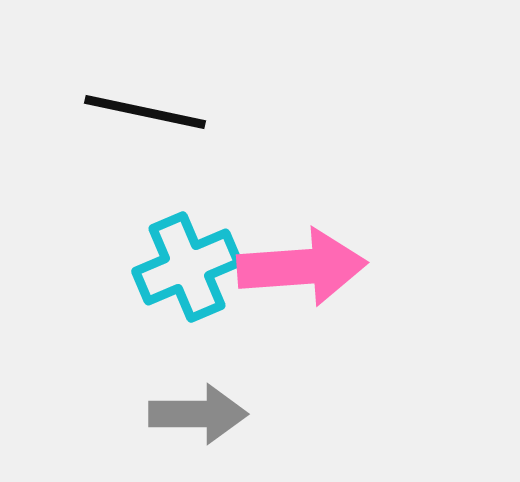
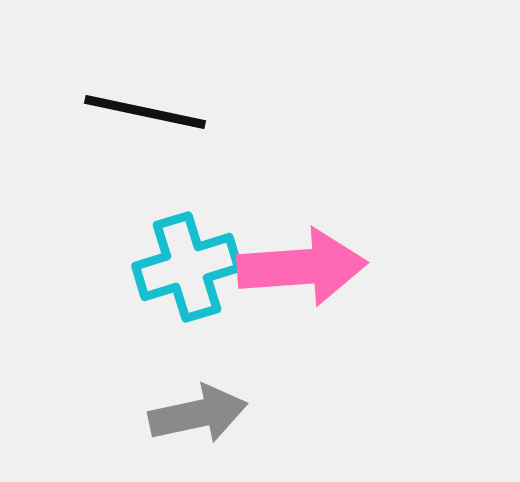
cyan cross: rotated 6 degrees clockwise
gray arrow: rotated 12 degrees counterclockwise
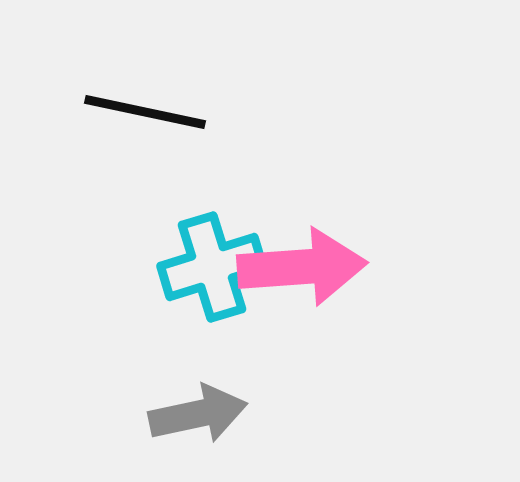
cyan cross: moved 25 px right
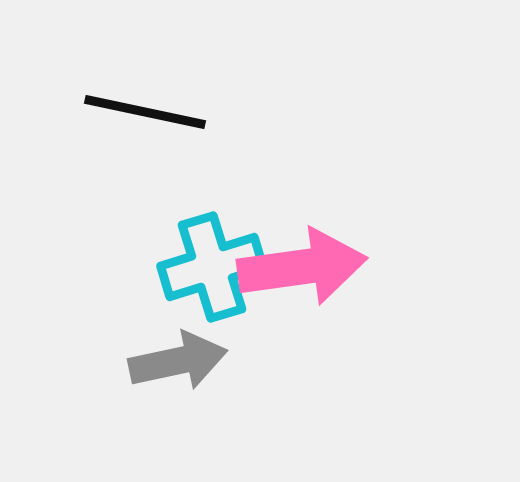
pink arrow: rotated 4 degrees counterclockwise
gray arrow: moved 20 px left, 53 px up
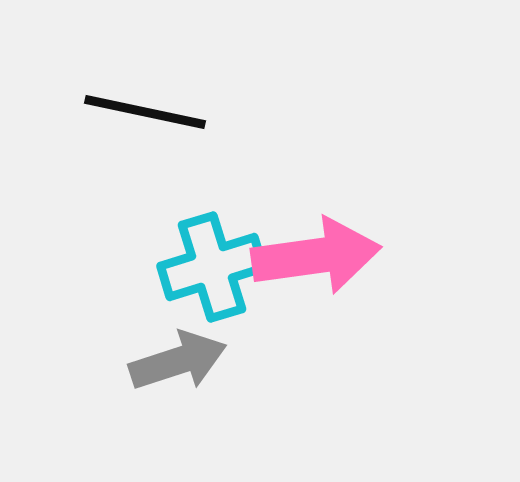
pink arrow: moved 14 px right, 11 px up
gray arrow: rotated 6 degrees counterclockwise
